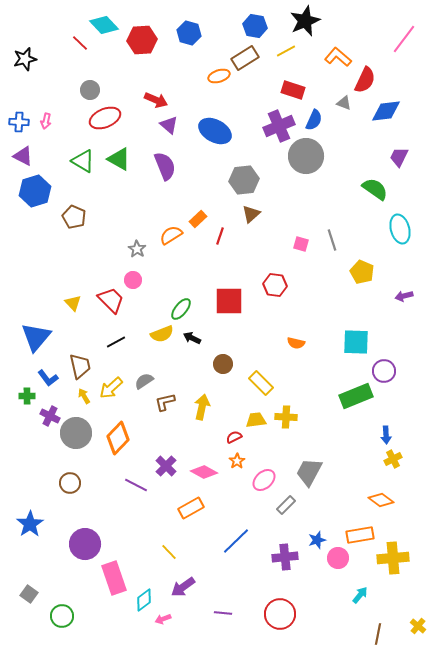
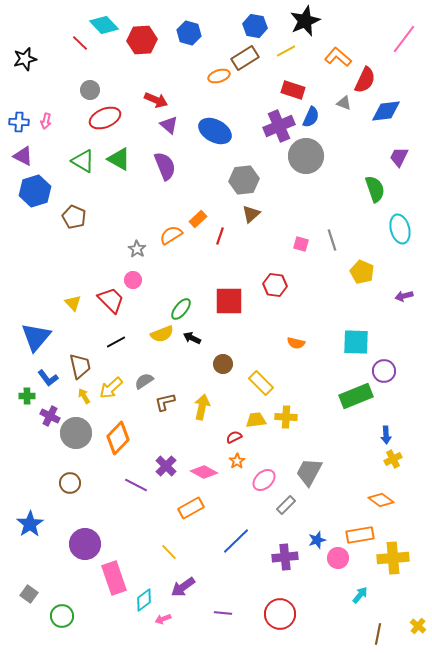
blue semicircle at (314, 120): moved 3 px left, 3 px up
green semicircle at (375, 189): rotated 36 degrees clockwise
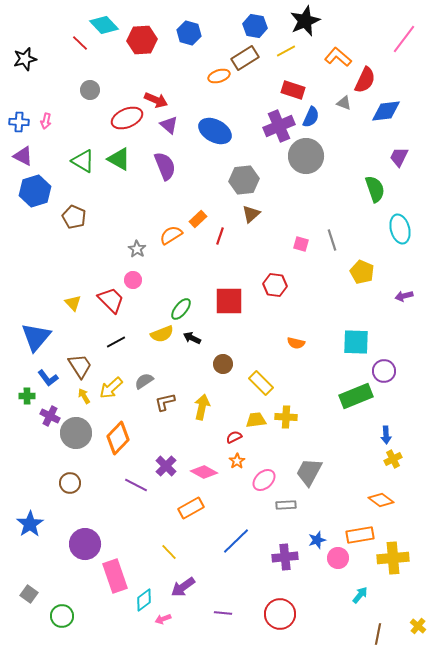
red ellipse at (105, 118): moved 22 px right
brown trapezoid at (80, 366): rotated 20 degrees counterclockwise
gray rectangle at (286, 505): rotated 42 degrees clockwise
pink rectangle at (114, 578): moved 1 px right, 2 px up
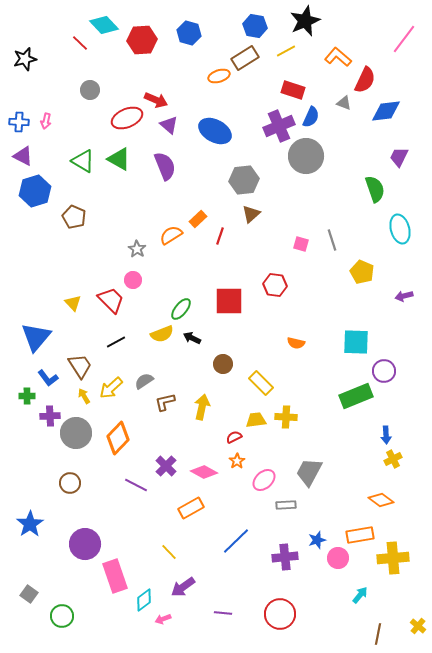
purple cross at (50, 416): rotated 30 degrees counterclockwise
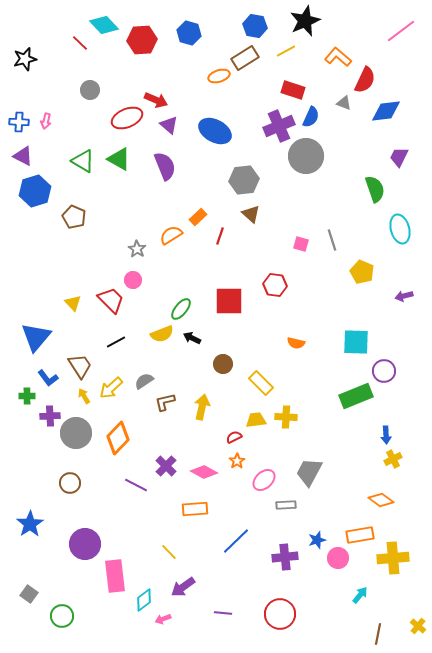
pink line at (404, 39): moved 3 px left, 8 px up; rotated 16 degrees clockwise
brown triangle at (251, 214): rotated 36 degrees counterclockwise
orange rectangle at (198, 219): moved 2 px up
orange rectangle at (191, 508): moved 4 px right, 1 px down; rotated 25 degrees clockwise
pink rectangle at (115, 576): rotated 12 degrees clockwise
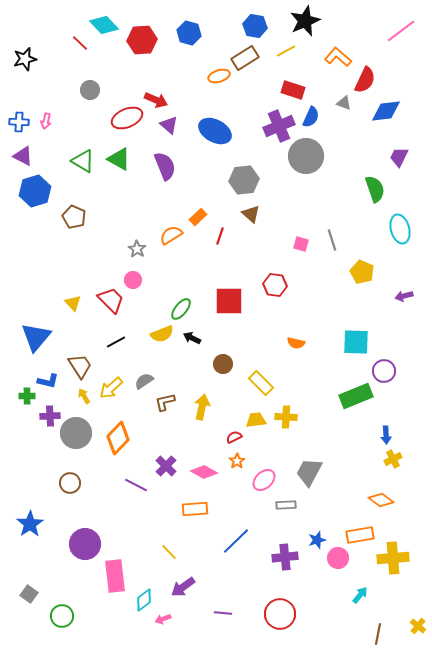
blue L-shape at (48, 378): moved 3 px down; rotated 40 degrees counterclockwise
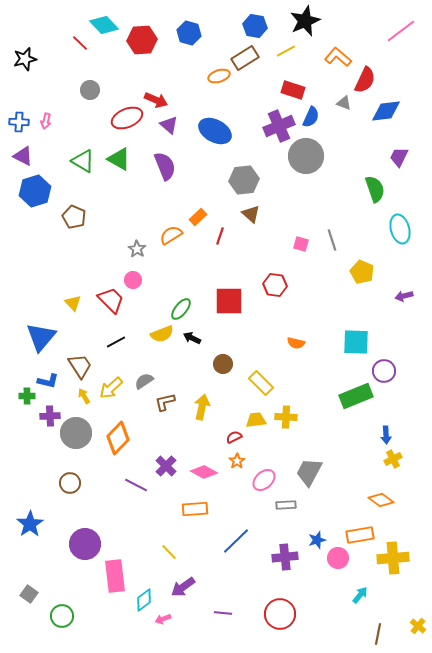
blue triangle at (36, 337): moved 5 px right
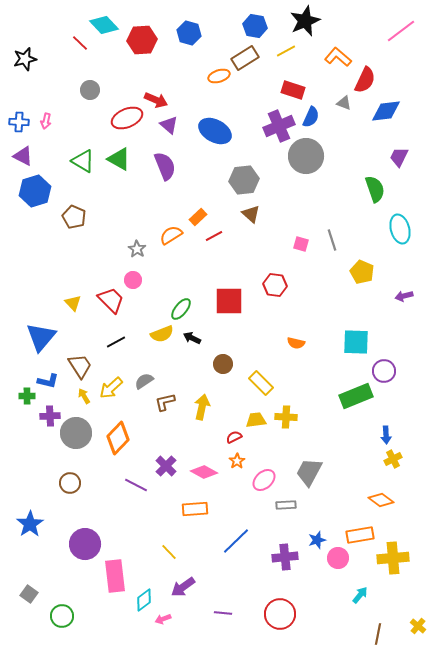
red line at (220, 236): moved 6 px left; rotated 42 degrees clockwise
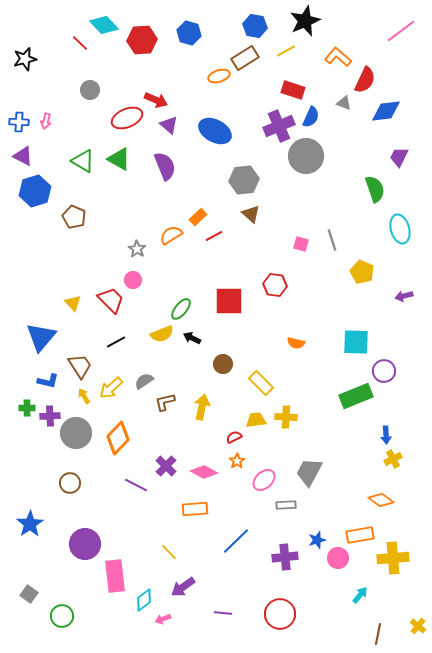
green cross at (27, 396): moved 12 px down
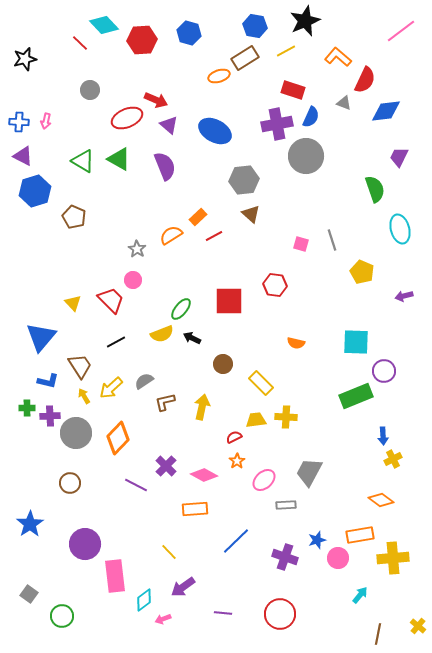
purple cross at (279, 126): moved 2 px left, 2 px up; rotated 12 degrees clockwise
blue arrow at (386, 435): moved 3 px left, 1 px down
pink diamond at (204, 472): moved 3 px down
purple cross at (285, 557): rotated 25 degrees clockwise
